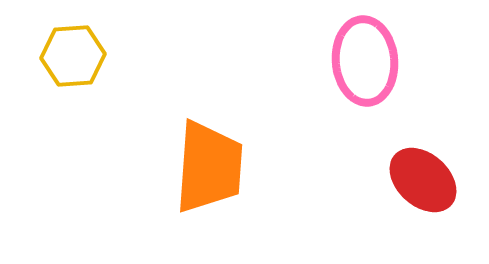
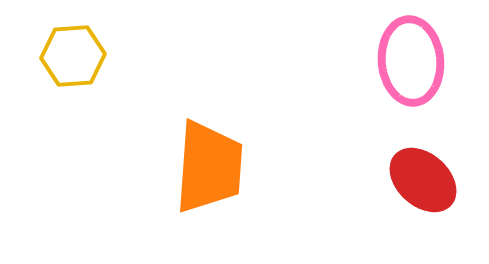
pink ellipse: moved 46 px right
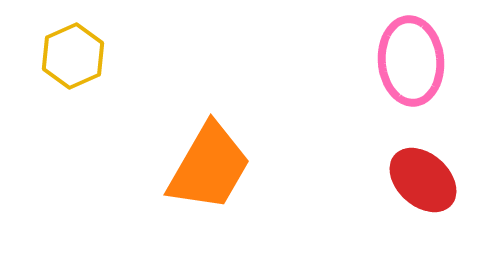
yellow hexagon: rotated 20 degrees counterclockwise
orange trapezoid: rotated 26 degrees clockwise
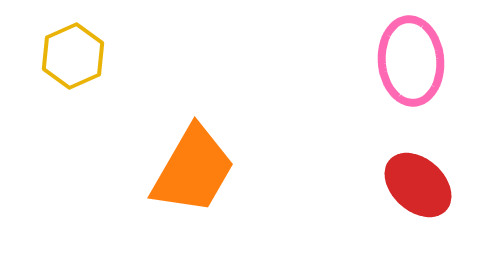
orange trapezoid: moved 16 px left, 3 px down
red ellipse: moved 5 px left, 5 px down
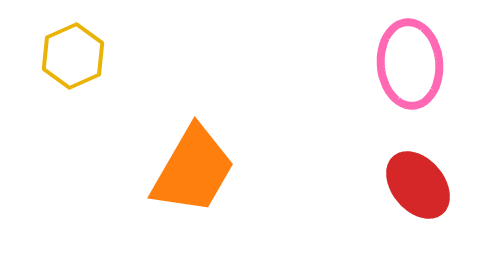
pink ellipse: moved 1 px left, 3 px down
red ellipse: rotated 8 degrees clockwise
